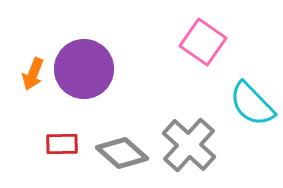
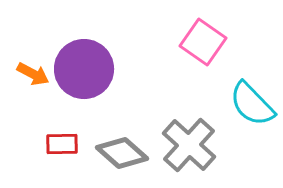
orange arrow: rotated 84 degrees counterclockwise
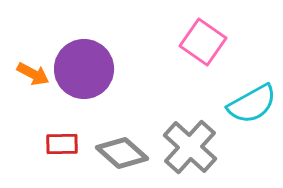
cyan semicircle: rotated 75 degrees counterclockwise
gray cross: moved 1 px right, 2 px down
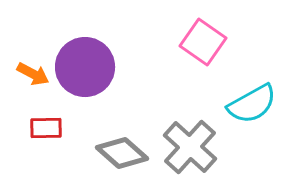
purple circle: moved 1 px right, 2 px up
red rectangle: moved 16 px left, 16 px up
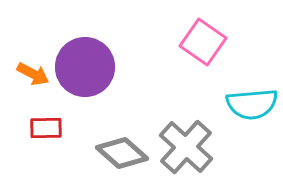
cyan semicircle: rotated 24 degrees clockwise
gray cross: moved 4 px left
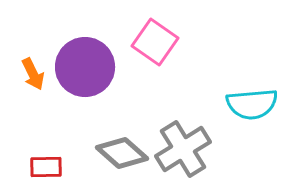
pink square: moved 48 px left
orange arrow: rotated 36 degrees clockwise
red rectangle: moved 39 px down
gray cross: moved 3 px left, 2 px down; rotated 16 degrees clockwise
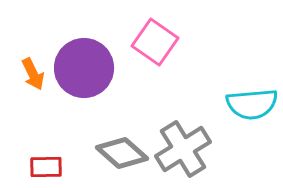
purple circle: moved 1 px left, 1 px down
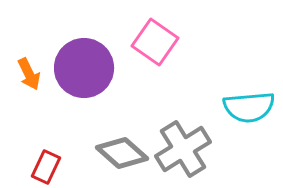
orange arrow: moved 4 px left
cyan semicircle: moved 3 px left, 3 px down
red rectangle: rotated 64 degrees counterclockwise
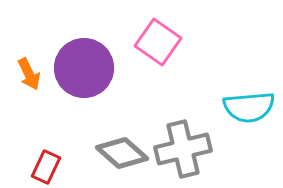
pink square: moved 3 px right
gray cross: rotated 18 degrees clockwise
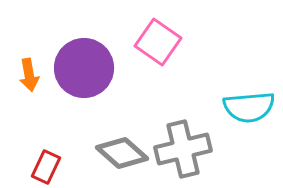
orange arrow: moved 1 px down; rotated 16 degrees clockwise
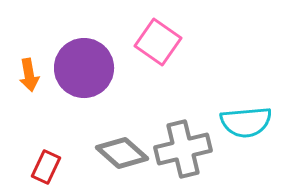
cyan semicircle: moved 3 px left, 15 px down
